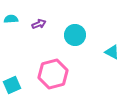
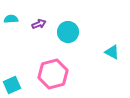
cyan circle: moved 7 px left, 3 px up
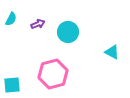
cyan semicircle: rotated 120 degrees clockwise
purple arrow: moved 1 px left
cyan square: rotated 18 degrees clockwise
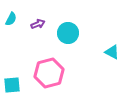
cyan circle: moved 1 px down
pink hexagon: moved 4 px left, 1 px up
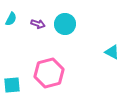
purple arrow: rotated 40 degrees clockwise
cyan circle: moved 3 px left, 9 px up
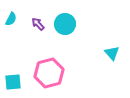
purple arrow: rotated 152 degrees counterclockwise
cyan triangle: moved 1 px down; rotated 21 degrees clockwise
cyan square: moved 1 px right, 3 px up
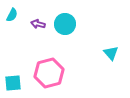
cyan semicircle: moved 1 px right, 4 px up
purple arrow: rotated 32 degrees counterclockwise
cyan triangle: moved 1 px left
cyan square: moved 1 px down
